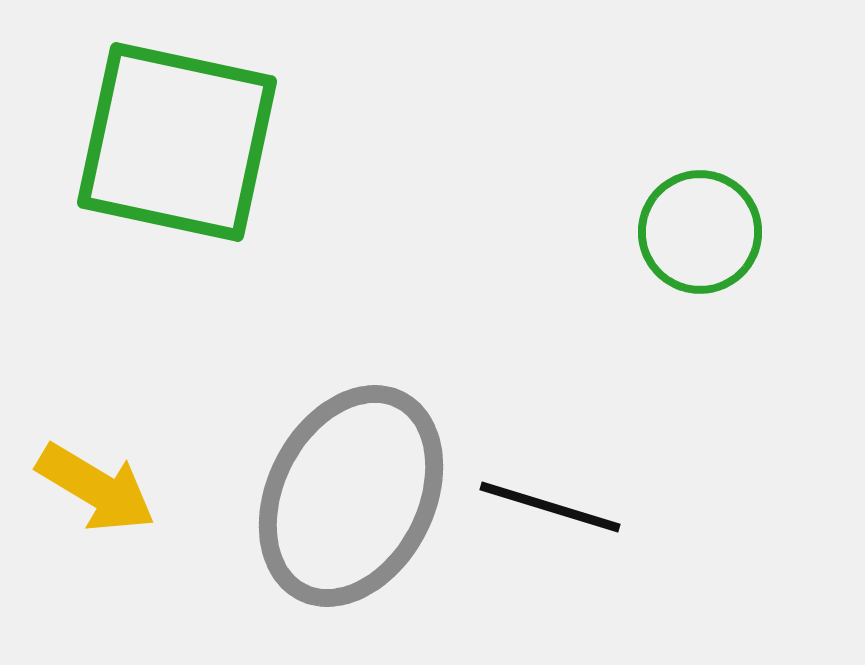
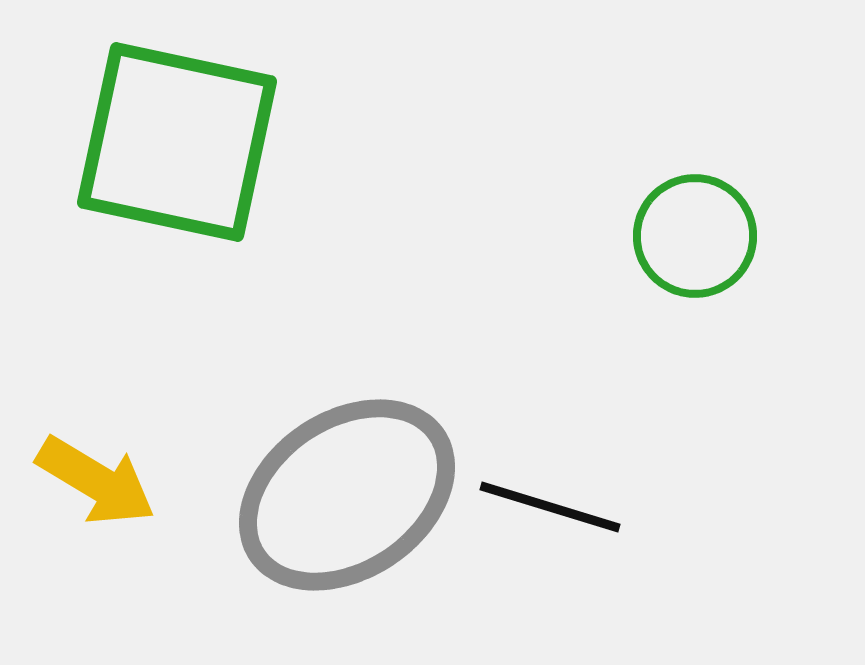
green circle: moved 5 px left, 4 px down
yellow arrow: moved 7 px up
gray ellipse: moved 4 px left, 1 px up; rotated 29 degrees clockwise
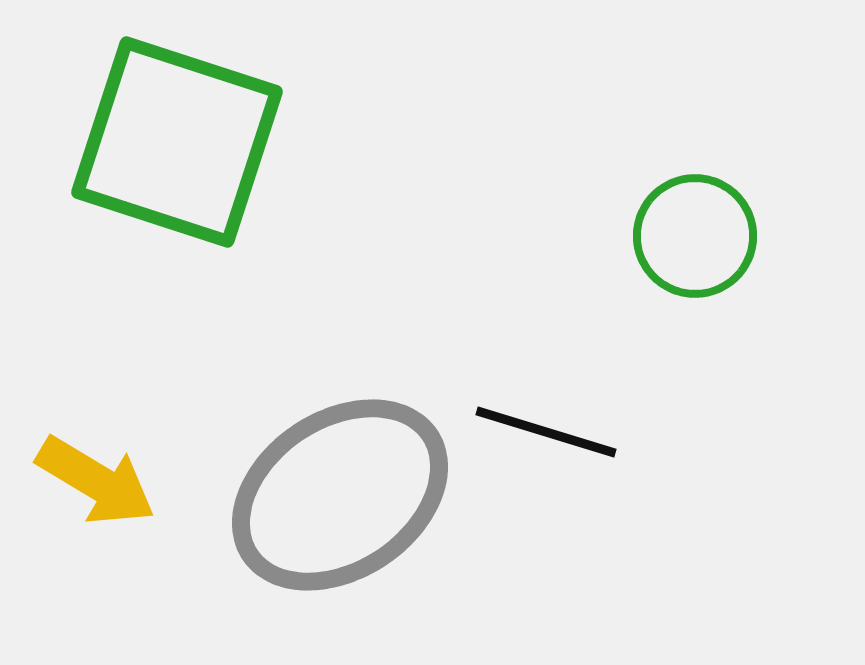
green square: rotated 6 degrees clockwise
gray ellipse: moved 7 px left
black line: moved 4 px left, 75 px up
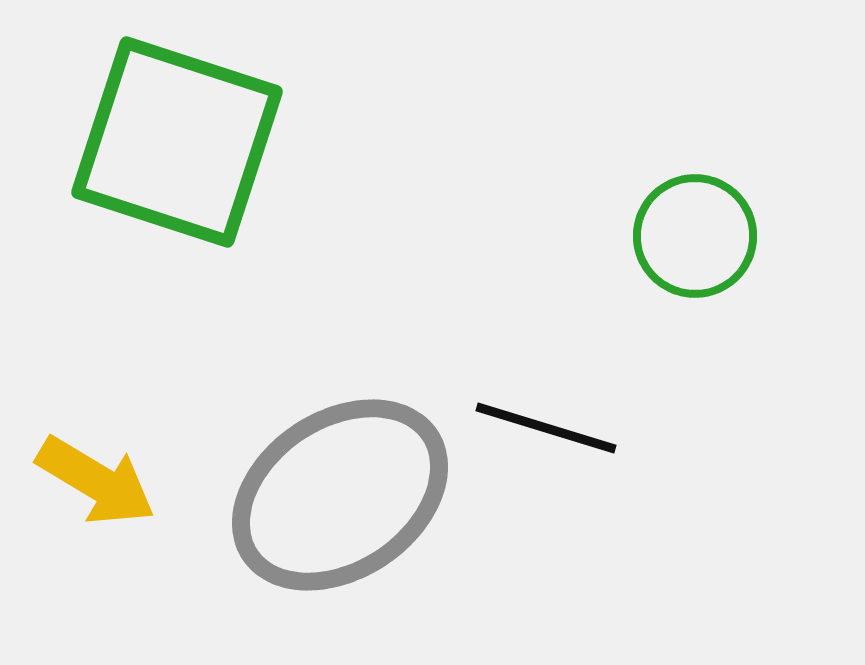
black line: moved 4 px up
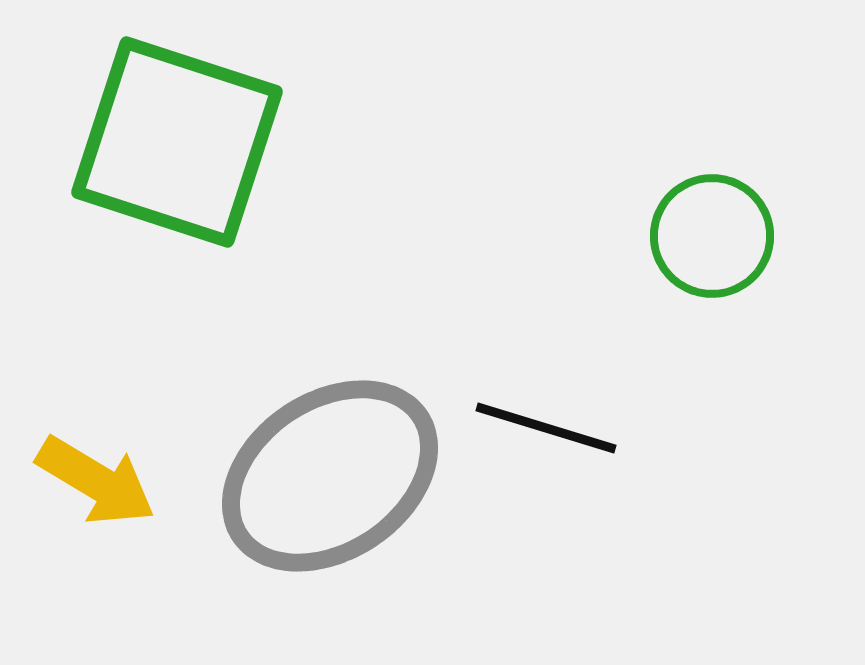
green circle: moved 17 px right
gray ellipse: moved 10 px left, 19 px up
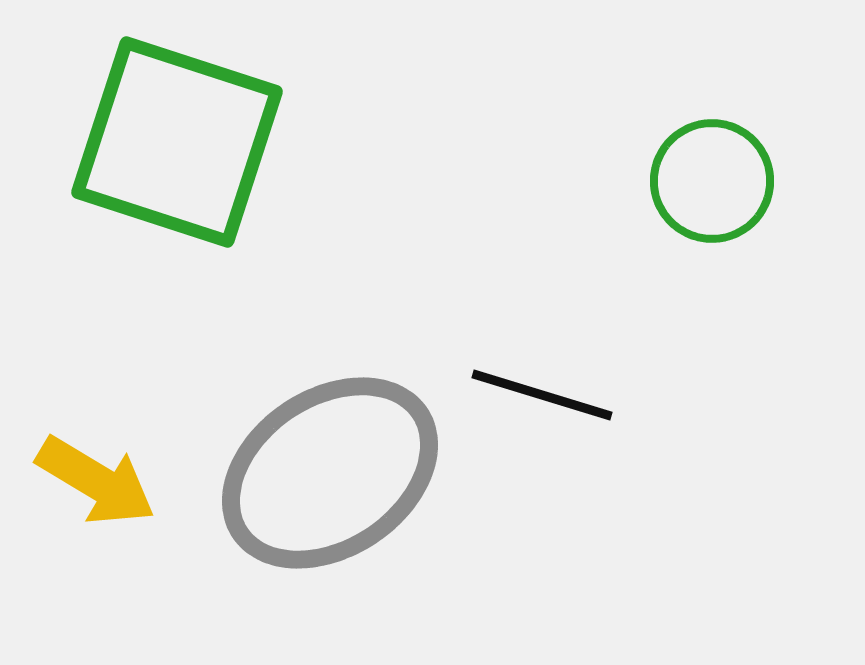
green circle: moved 55 px up
black line: moved 4 px left, 33 px up
gray ellipse: moved 3 px up
